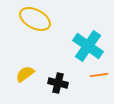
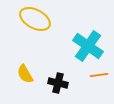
yellow semicircle: rotated 84 degrees counterclockwise
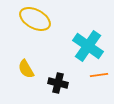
yellow semicircle: moved 1 px right, 5 px up
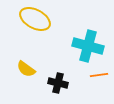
cyan cross: rotated 20 degrees counterclockwise
yellow semicircle: rotated 24 degrees counterclockwise
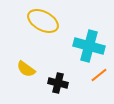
yellow ellipse: moved 8 px right, 2 px down
cyan cross: moved 1 px right
orange line: rotated 30 degrees counterclockwise
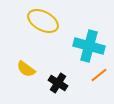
black cross: rotated 18 degrees clockwise
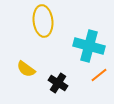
yellow ellipse: rotated 56 degrees clockwise
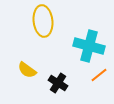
yellow semicircle: moved 1 px right, 1 px down
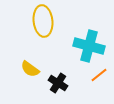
yellow semicircle: moved 3 px right, 1 px up
